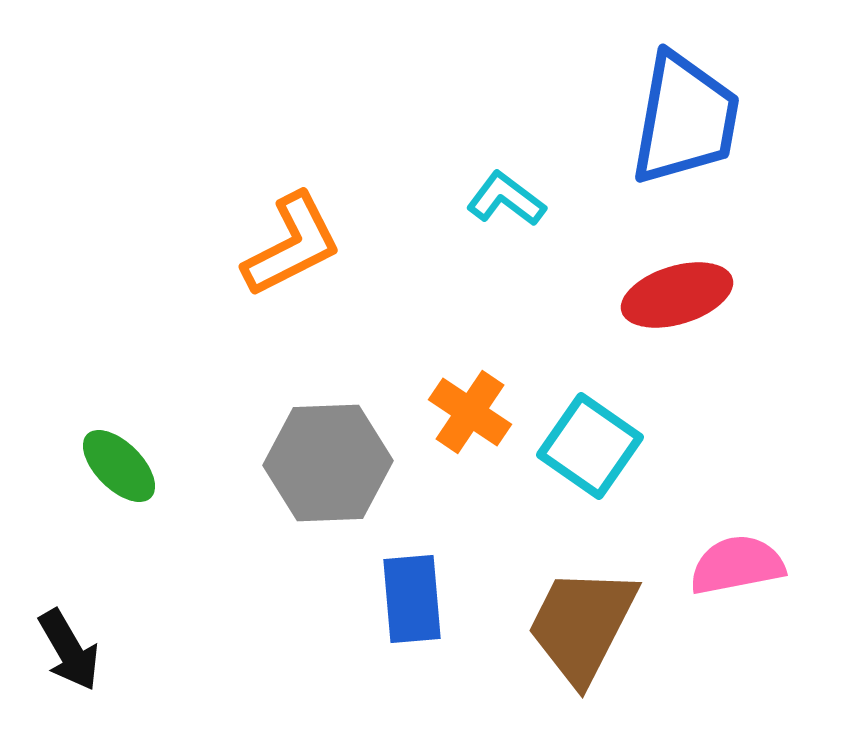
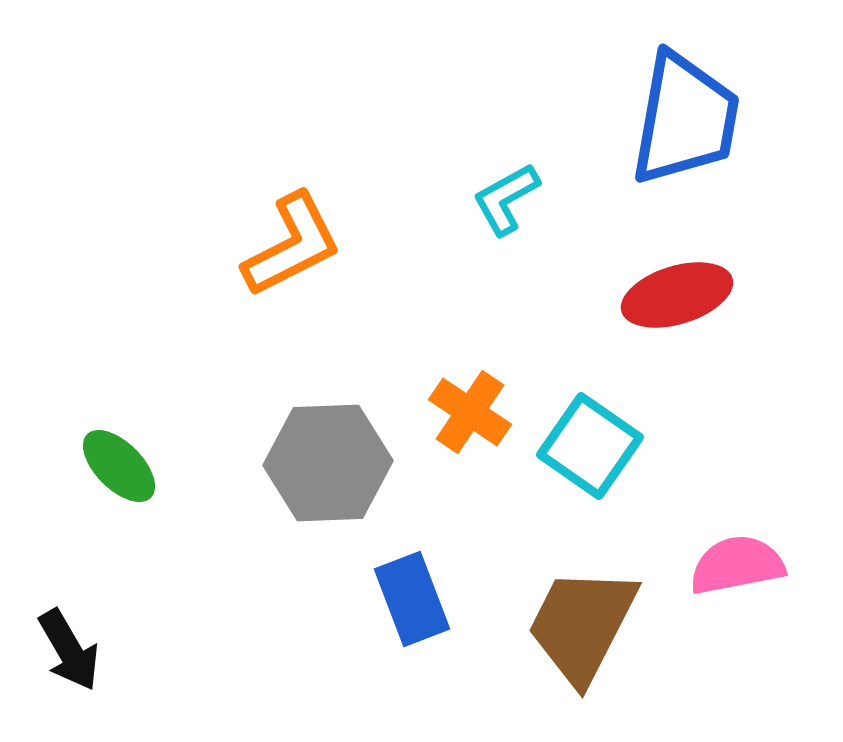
cyan L-shape: rotated 66 degrees counterclockwise
blue rectangle: rotated 16 degrees counterclockwise
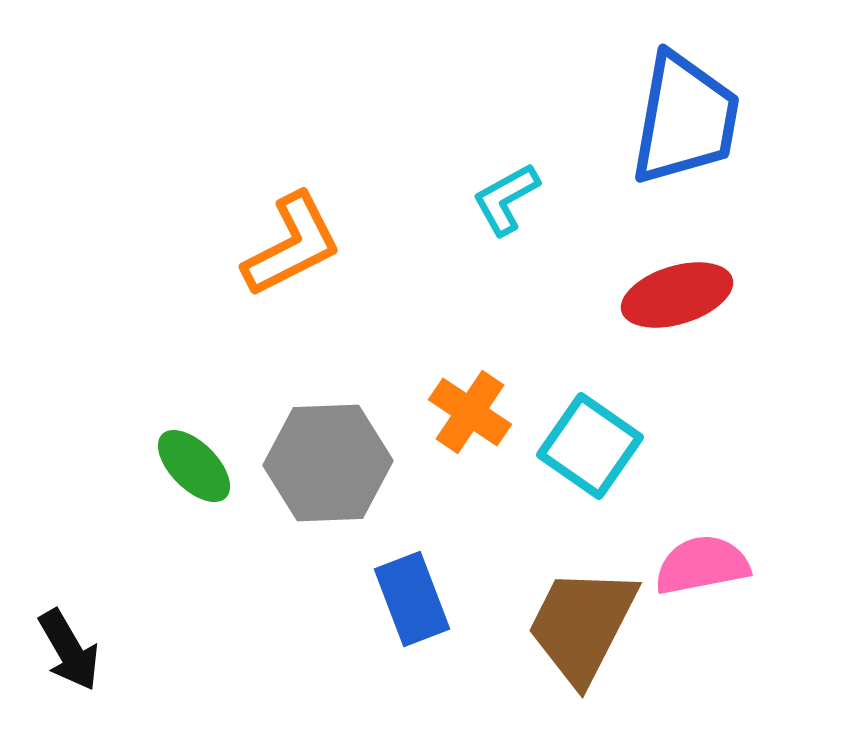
green ellipse: moved 75 px right
pink semicircle: moved 35 px left
